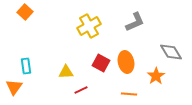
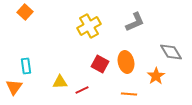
red square: moved 1 px left, 1 px down
yellow triangle: moved 6 px left, 10 px down
red line: moved 1 px right
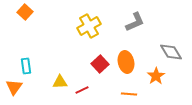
red square: rotated 18 degrees clockwise
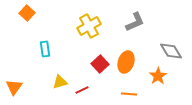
orange square: moved 2 px right, 1 px down
gray diamond: moved 1 px up
orange ellipse: rotated 30 degrees clockwise
cyan rectangle: moved 19 px right, 17 px up
orange star: moved 2 px right
yellow triangle: rotated 14 degrees counterclockwise
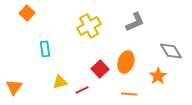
red square: moved 5 px down
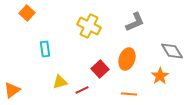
yellow cross: rotated 35 degrees counterclockwise
gray diamond: moved 1 px right
orange ellipse: moved 1 px right, 3 px up
orange star: moved 2 px right
orange triangle: moved 2 px left, 3 px down; rotated 18 degrees clockwise
